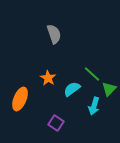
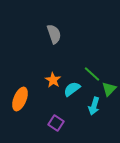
orange star: moved 5 px right, 2 px down
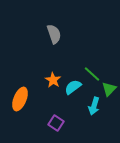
cyan semicircle: moved 1 px right, 2 px up
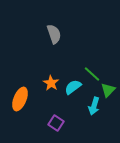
orange star: moved 2 px left, 3 px down
green triangle: moved 1 px left, 1 px down
